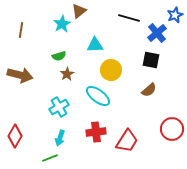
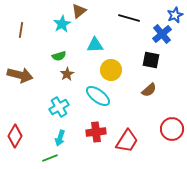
blue cross: moved 5 px right, 1 px down
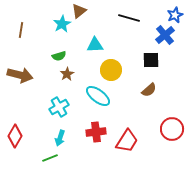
blue cross: moved 3 px right, 1 px down
black square: rotated 12 degrees counterclockwise
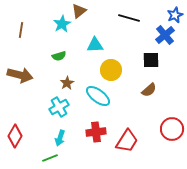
brown star: moved 9 px down
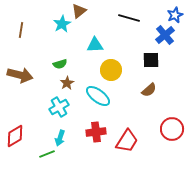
green semicircle: moved 1 px right, 8 px down
red diamond: rotated 30 degrees clockwise
green line: moved 3 px left, 4 px up
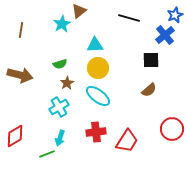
yellow circle: moved 13 px left, 2 px up
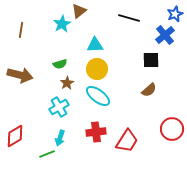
blue star: moved 1 px up
yellow circle: moved 1 px left, 1 px down
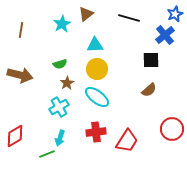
brown triangle: moved 7 px right, 3 px down
cyan ellipse: moved 1 px left, 1 px down
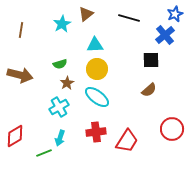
green line: moved 3 px left, 1 px up
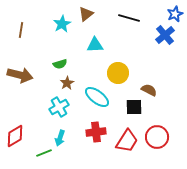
black square: moved 17 px left, 47 px down
yellow circle: moved 21 px right, 4 px down
brown semicircle: rotated 112 degrees counterclockwise
red circle: moved 15 px left, 8 px down
